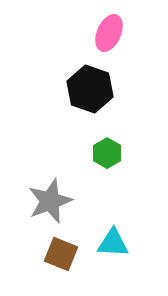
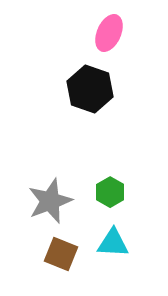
green hexagon: moved 3 px right, 39 px down
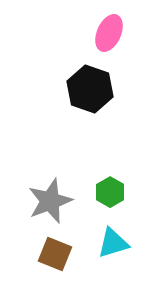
cyan triangle: rotated 20 degrees counterclockwise
brown square: moved 6 px left
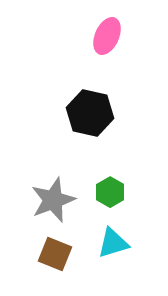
pink ellipse: moved 2 px left, 3 px down
black hexagon: moved 24 px down; rotated 6 degrees counterclockwise
gray star: moved 3 px right, 1 px up
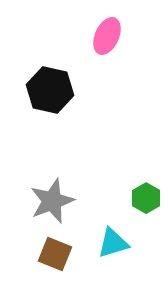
black hexagon: moved 40 px left, 23 px up
green hexagon: moved 36 px right, 6 px down
gray star: moved 1 px left, 1 px down
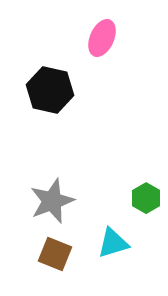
pink ellipse: moved 5 px left, 2 px down
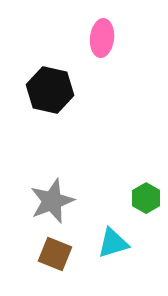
pink ellipse: rotated 18 degrees counterclockwise
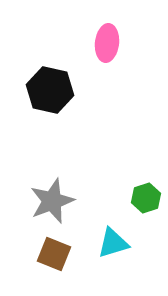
pink ellipse: moved 5 px right, 5 px down
green hexagon: rotated 12 degrees clockwise
brown square: moved 1 px left
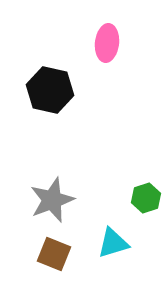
gray star: moved 1 px up
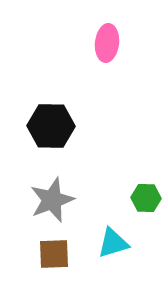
black hexagon: moved 1 px right, 36 px down; rotated 12 degrees counterclockwise
green hexagon: rotated 20 degrees clockwise
brown square: rotated 24 degrees counterclockwise
